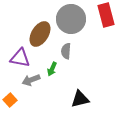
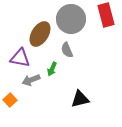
gray semicircle: moved 1 px right, 1 px up; rotated 28 degrees counterclockwise
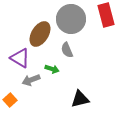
purple triangle: rotated 20 degrees clockwise
green arrow: rotated 96 degrees counterclockwise
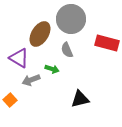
red rectangle: moved 1 px right, 28 px down; rotated 60 degrees counterclockwise
purple triangle: moved 1 px left
